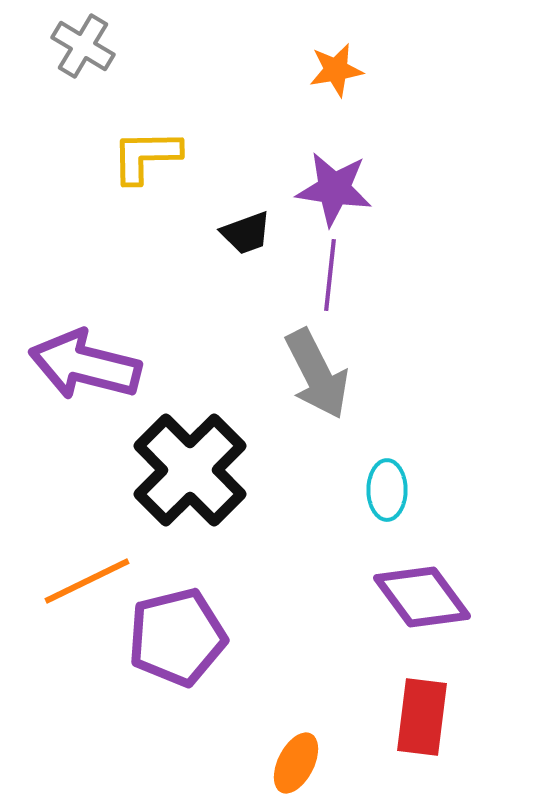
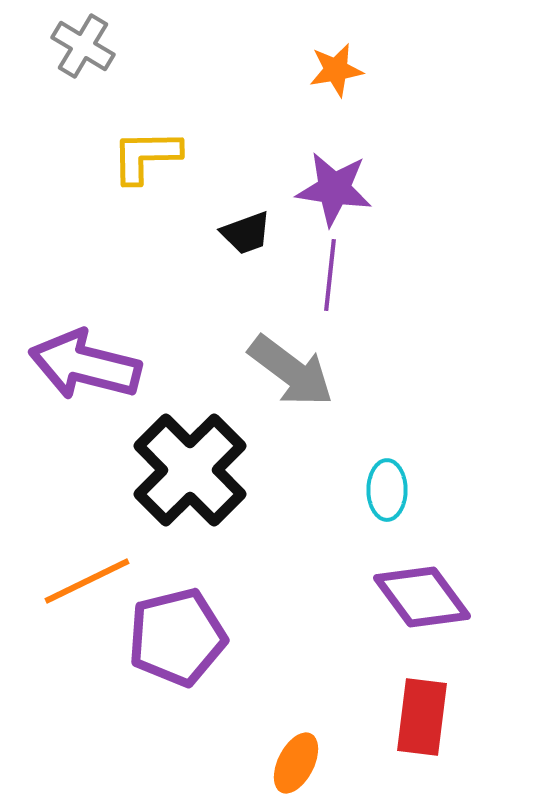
gray arrow: moved 26 px left, 3 px up; rotated 26 degrees counterclockwise
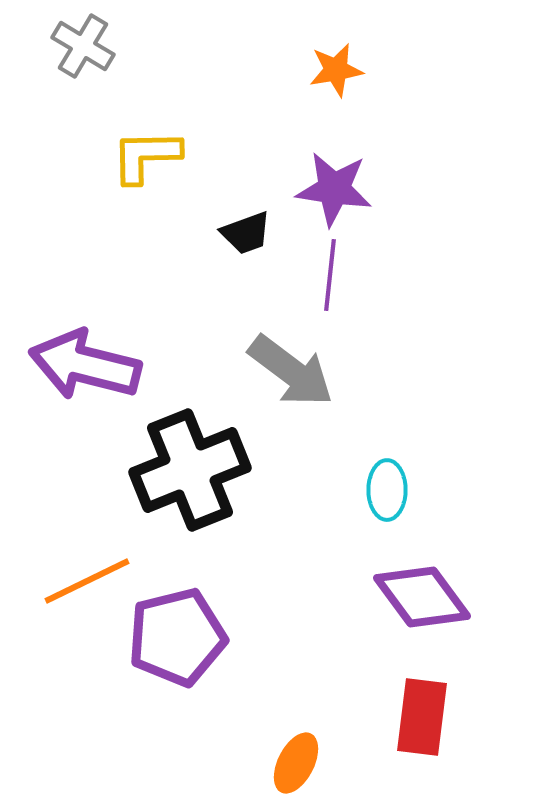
black cross: rotated 23 degrees clockwise
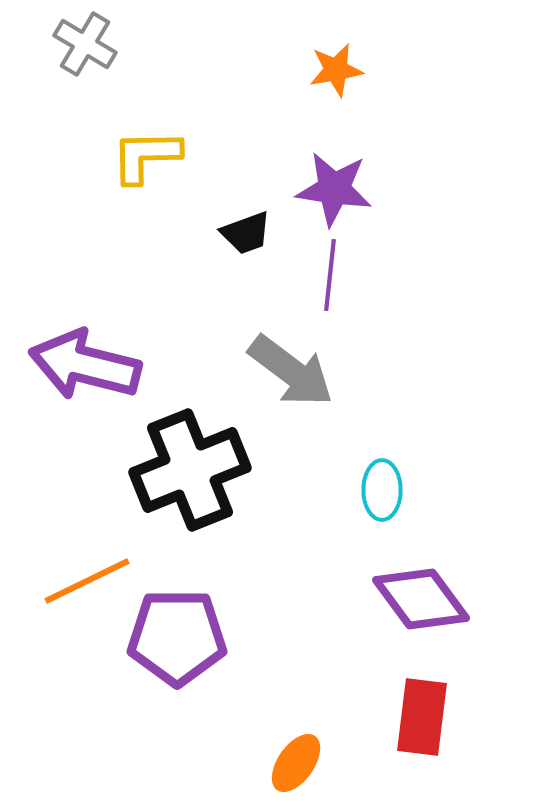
gray cross: moved 2 px right, 2 px up
cyan ellipse: moved 5 px left
purple diamond: moved 1 px left, 2 px down
purple pentagon: rotated 14 degrees clockwise
orange ellipse: rotated 8 degrees clockwise
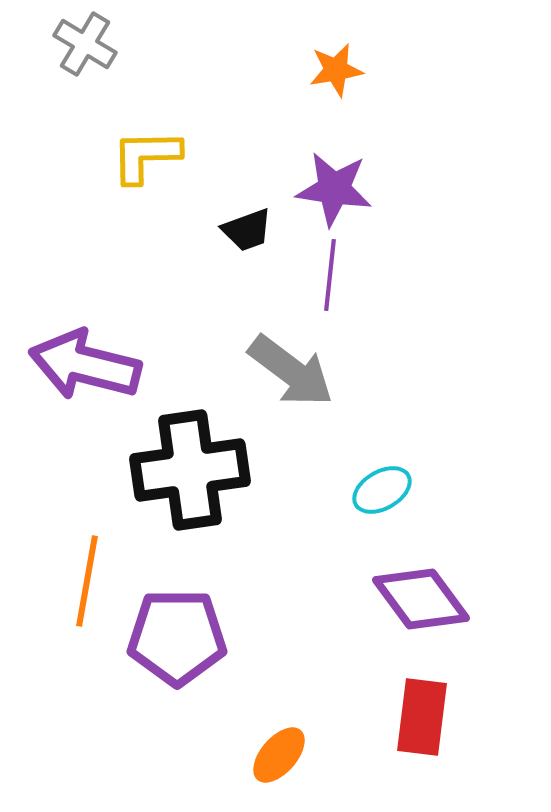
black trapezoid: moved 1 px right, 3 px up
black cross: rotated 14 degrees clockwise
cyan ellipse: rotated 60 degrees clockwise
orange line: rotated 54 degrees counterclockwise
orange ellipse: moved 17 px left, 8 px up; rotated 6 degrees clockwise
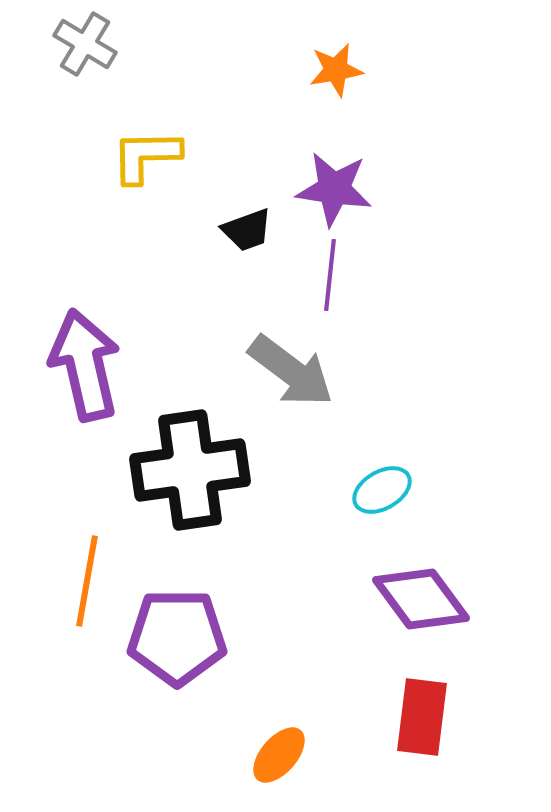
purple arrow: rotated 63 degrees clockwise
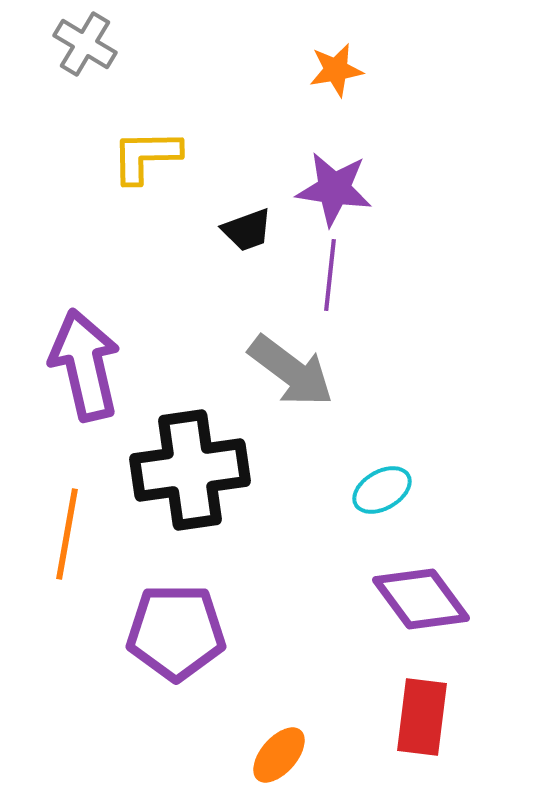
orange line: moved 20 px left, 47 px up
purple pentagon: moved 1 px left, 5 px up
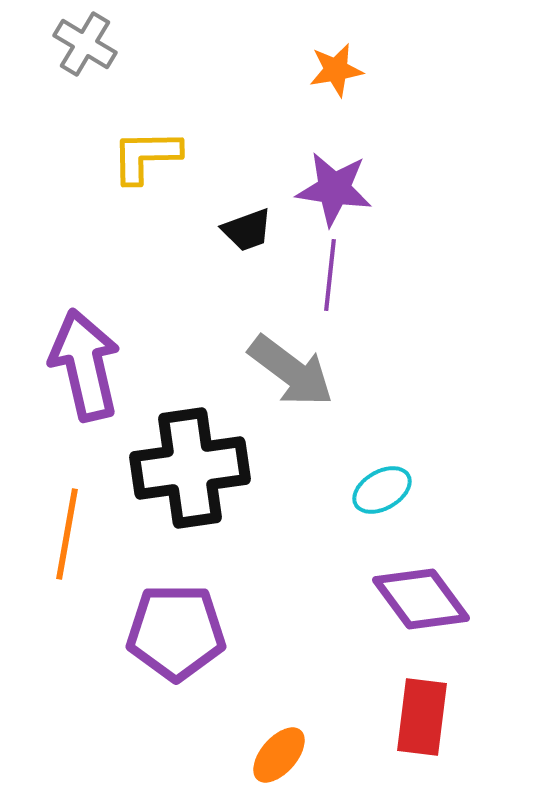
black cross: moved 2 px up
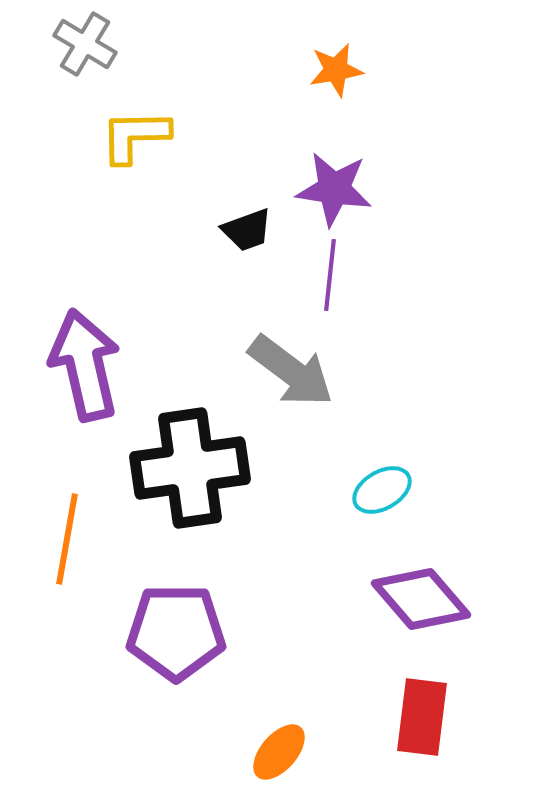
yellow L-shape: moved 11 px left, 20 px up
orange line: moved 5 px down
purple diamond: rotated 4 degrees counterclockwise
orange ellipse: moved 3 px up
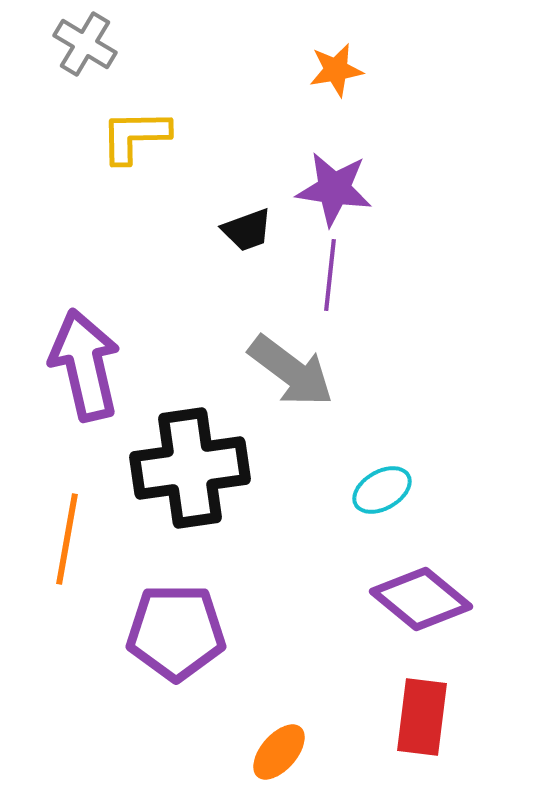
purple diamond: rotated 10 degrees counterclockwise
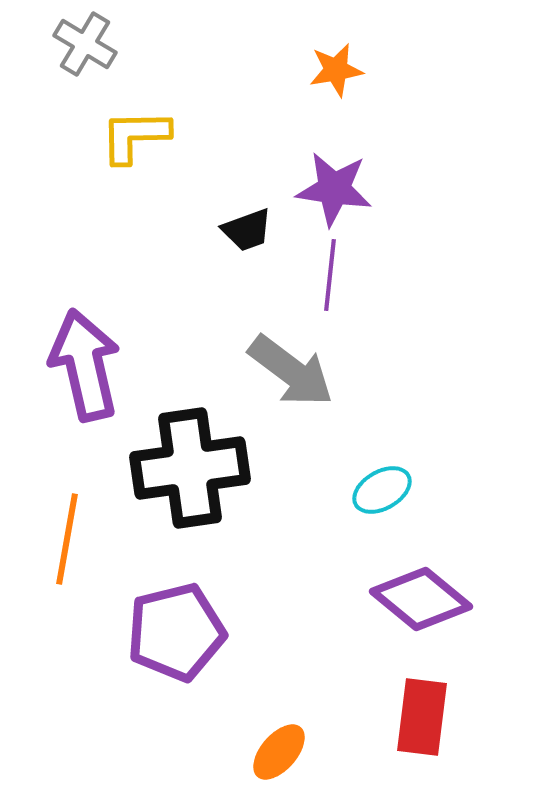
purple pentagon: rotated 14 degrees counterclockwise
